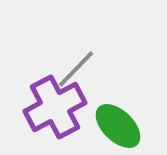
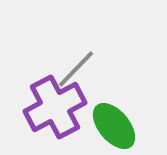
green ellipse: moved 4 px left; rotated 6 degrees clockwise
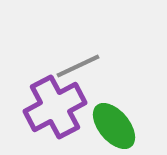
gray line: moved 2 px right, 3 px up; rotated 21 degrees clockwise
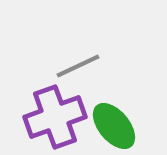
purple cross: moved 10 px down; rotated 8 degrees clockwise
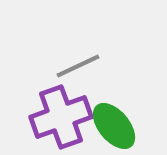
purple cross: moved 6 px right
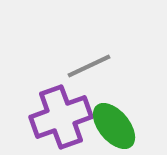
gray line: moved 11 px right
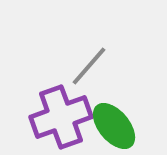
gray line: rotated 24 degrees counterclockwise
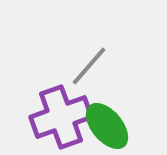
green ellipse: moved 7 px left
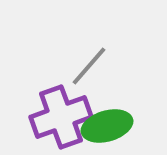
green ellipse: rotated 66 degrees counterclockwise
